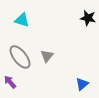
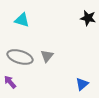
gray ellipse: rotated 35 degrees counterclockwise
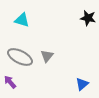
gray ellipse: rotated 10 degrees clockwise
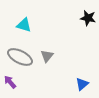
cyan triangle: moved 2 px right, 5 px down
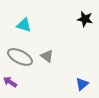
black star: moved 3 px left, 1 px down
gray triangle: rotated 32 degrees counterclockwise
purple arrow: rotated 16 degrees counterclockwise
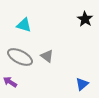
black star: rotated 21 degrees clockwise
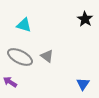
blue triangle: moved 1 px right; rotated 16 degrees counterclockwise
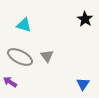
gray triangle: rotated 16 degrees clockwise
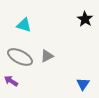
gray triangle: rotated 40 degrees clockwise
purple arrow: moved 1 px right, 1 px up
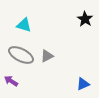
gray ellipse: moved 1 px right, 2 px up
blue triangle: rotated 32 degrees clockwise
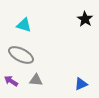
gray triangle: moved 11 px left, 24 px down; rotated 32 degrees clockwise
blue triangle: moved 2 px left
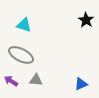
black star: moved 1 px right, 1 px down
